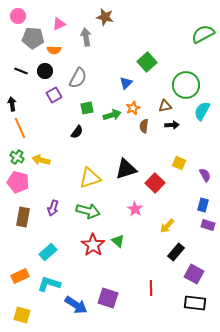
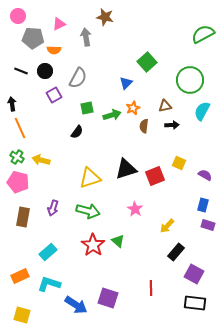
green circle at (186, 85): moved 4 px right, 5 px up
purple semicircle at (205, 175): rotated 32 degrees counterclockwise
red square at (155, 183): moved 7 px up; rotated 24 degrees clockwise
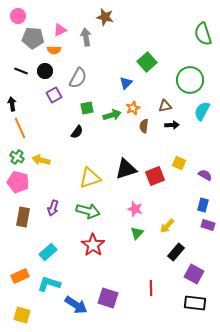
pink triangle at (59, 24): moved 1 px right, 6 px down
green semicircle at (203, 34): rotated 80 degrees counterclockwise
pink star at (135, 209): rotated 14 degrees counterclockwise
green triangle at (118, 241): moved 19 px right, 8 px up; rotated 32 degrees clockwise
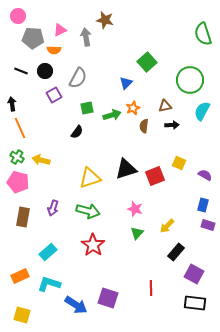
brown star at (105, 17): moved 3 px down
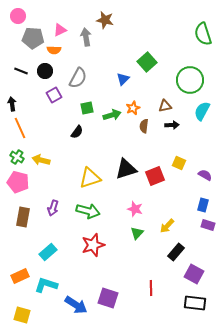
blue triangle at (126, 83): moved 3 px left, 4 px up
red star at (93, 245): rotated 20 degrees clockwise
cyan L-shape at (49, 284): moved 3 px left, 1 px down
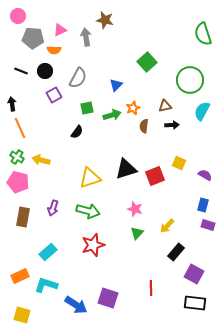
blue triangle at (123, 79): moved 7 px left, 6 px down
